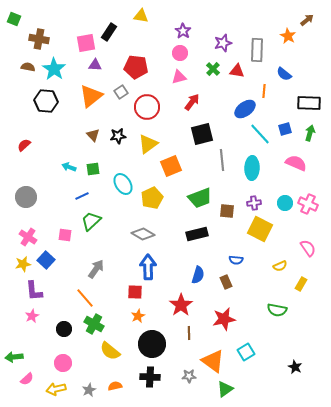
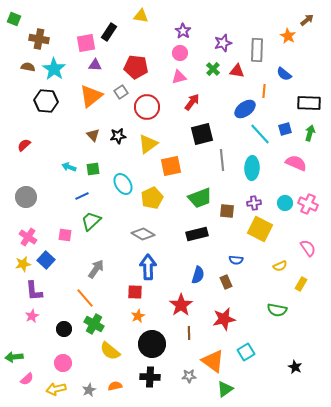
orange square at (171, 166): rotated 10 degrees clockwise
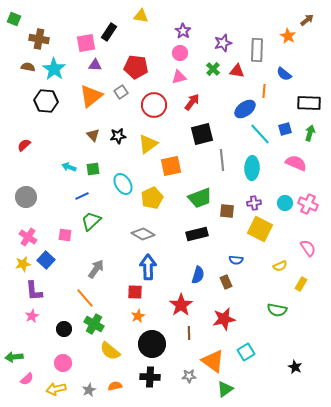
red circle at (147, 107): moved 7 px right, 2 px up
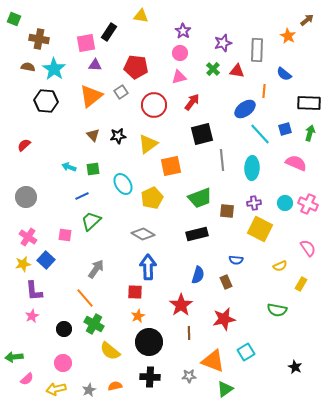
black circle at (152, 344): moved 3 px left, 2 px up
orange triangle at (213, 361): rotated 15 degrees counterclockwise
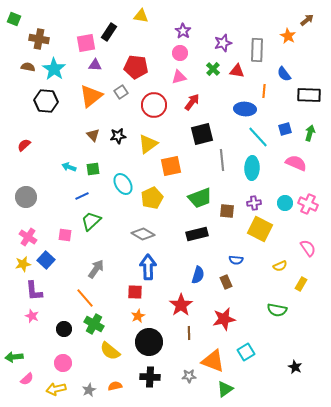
blue semicircle at (284, 74): rotated 14 degrees clockwise
black rectangle at (309, 103): moved 8 px up
blue ellipse at (245, 109): rotated 40 degrees clockwise
cyan line at (260, 134): moved 2 px left, 3 px down
pink star at (32, 316): rotated 24 degrees counterclockwise
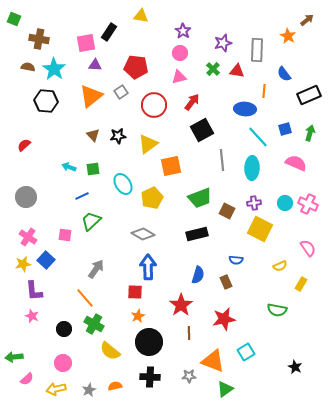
black rectangle at (309, 95): rotated 25 degrees counterclockwise
black square at (202, 134): moved 4 px up; rotated 15 degrees counterclockwise
brown square at (227, 211): rotated 21 degrees clockwise
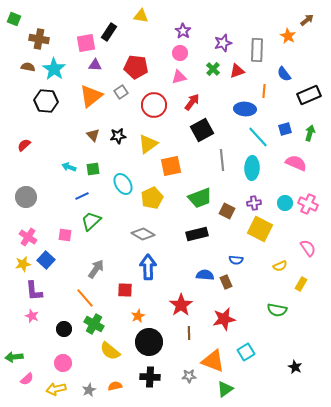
red triangle at (237, 71): rotated 28 degrees counterclockwise
blue semicircle at (198, 275): moved 7 px right; rotated 102 degrees counterclockwise
red square at (135, 292): moved 10 px left, 2 px up
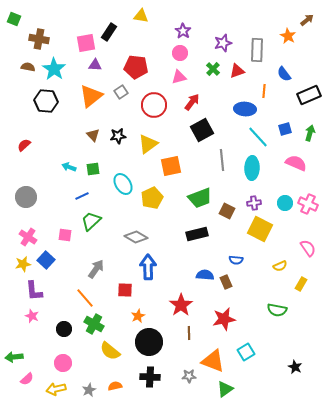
gray diamond at (143, 234): moved 7 px left, 3 px down
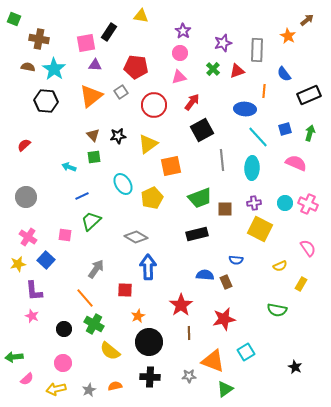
green square at (93, 169): moved 1 px right, 12 px up
brown square at (227, 211): moved 2 px left, 2 px up; rotated 28 degrees counterclockwise
yellow star at (23, 264): moved 5 px left
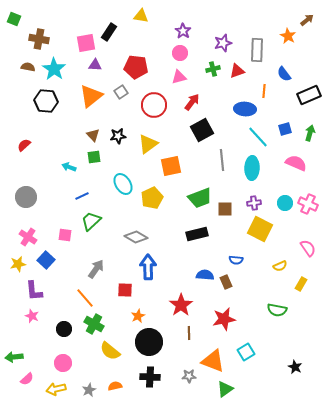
green cross at (213, 69): rotated 32 degrees clockwise
